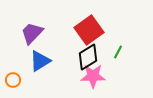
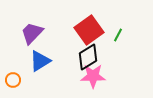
green line: moved 17 px up
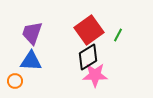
purple trapezoid: rotated 25 degrees counterclockwise
blue triangle: moved 9 px left; rotated 35 degrees clockwise
pink star: moved 2 px right, 1 px up
orange circle: moved 2 px right, 1 px down
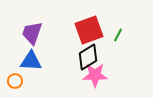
red square: rotated 16 degrees clockwise
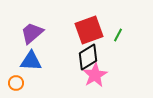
purple trapezoid: rotated 30 degrees clockwise
pink star: rotated 30 degrees counterclockwise
orange circle: moved 1 px right, 2 px down
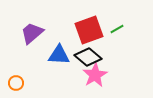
green line: moved 1 px left, 6 px up; rotated 32 degrees clockwise
black diamond: rotated 72 degrees clockwise
blue triangle: moved 28 px right, 6 px up
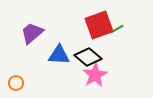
red square: moved 10 px right, 5 px up
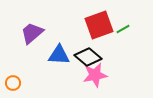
green line: moved 6 px right
pink star: rotated 20 degrees clockwise
orange circle: moved 3 px left
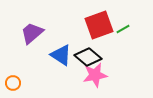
blue triangle: moved 2 px right; rotated 30 degrees clockwise
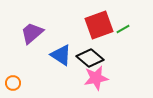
black diamond: moved 2 px right, 1 px down
pink star: moved 1 px right, 3 px down
